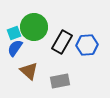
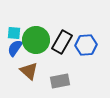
green circle: moved 2 px right, 13 px down
cyan square: rotated 24 degrees clockwise
blue hexagon: moved 1 px left
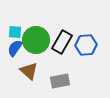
cyan square: moved 1 px right, 1 px up
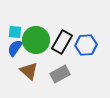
gray rectangle: moved 7 px up; rotated 18 degrees counterclockwise
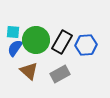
cyan square: moved 2 px left
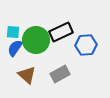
black rectangle: moved 1 px left, 10 px up; rotated 35 degrees clockwise
brown triangle: moved 2 px left, 4 px down
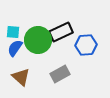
green circle: moved 2 px right
brown triangle: moved 6 px left, 2 px down
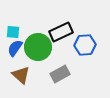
green circle: moved 7 px down
blue hexagon: moved 1 px left
brown triangle: moved 2 px up
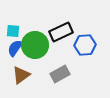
cyan square: moved 1 px up
green circle: moved 3 px left, 2 px up
brown triangle: rotated 42 degrees clockwise
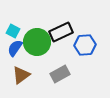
cyan square: rotated 24 degrees clockwise
green circle: moved 2 px right, 3 px up
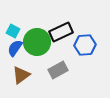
gray rectangle: moved 2 px left, 4 px up
